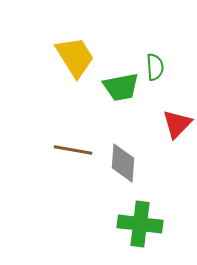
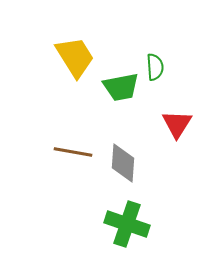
red triangle: rotated 12 degrees counterclockwise
brown line: moved 2 px down
green cross: moved 13 px left; rotated 12 degrees clockwise
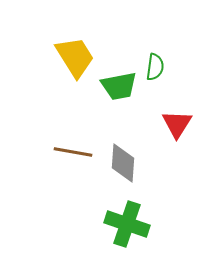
green semicircle: rotated 12 degrees clockwise
green trapezoid: moved 2 px left, 1 px up
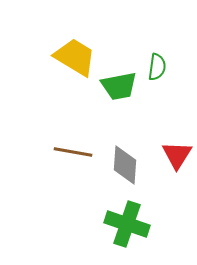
yellow trapezoid: rotated 27 degrees counterclockwise
green semicircle: moved 2 px right
red triangle: moved 31 px down
gray diamond: moved 2 px right, 2 px down
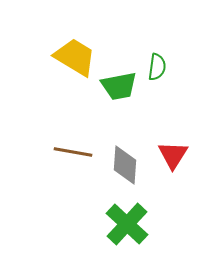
red triangle: moved 4 px left
green cross: rotated 24 degrees clockwise
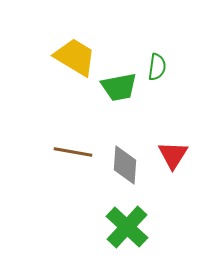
green trapezoid: moved 1 px down
green cross: moved 3 px down
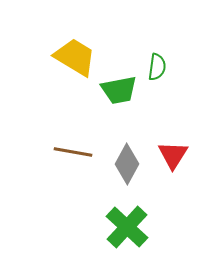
green trapezoid: moved 3 px down
gray diamond: moved 2 px right, 1 px up; rotated 24 degrees clockwise
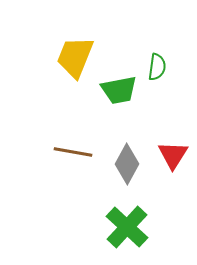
yellow trapezoid: rotated 99 degrees counterclockwise
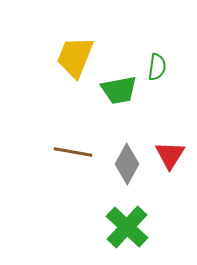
red triangle: moved 3 px left
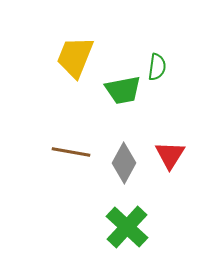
green trapezoid: moved 4 px right
brown line: moved 2 px left
gray diamond: moved 3 px left, 1 px up
